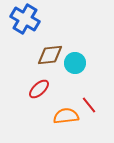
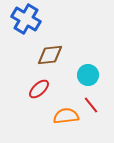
blue cross: moved 1 px right
cyan circle: moved 13 px right, 12 px down
red line: moved 2 px right
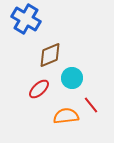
brown diamond: rotated 16 degrees counterclockwise
cyan circle: moved 16 px left, 3 px down
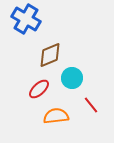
orange semicircle: moved 10 px left
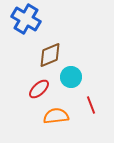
cyan circle: moved 1 px left, 1 px up
red line: rotated 18 degrees clockwise
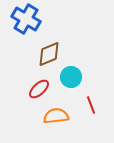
brown diamond: moved 1 px left, 1 px up
